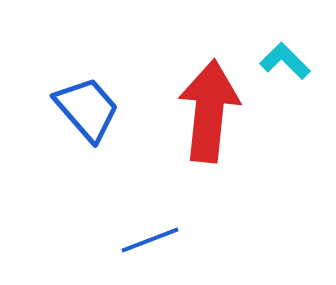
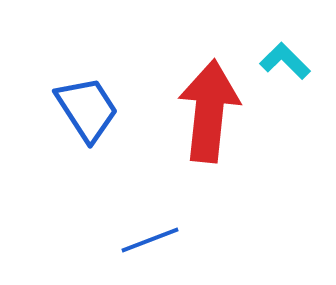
blue trapezoid: rotated 8 degrees clockwise
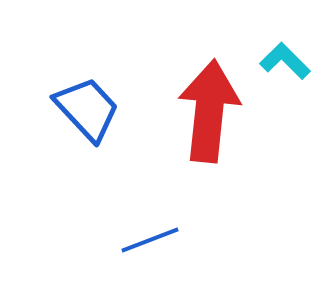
blue trapezoid: rotated 10 degrees counterclockwise
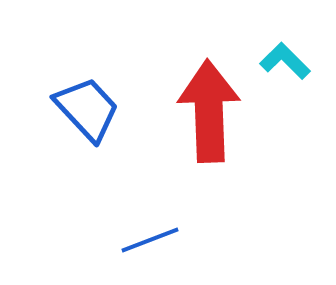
red arrow: rotated 8 degrees counterclockwise
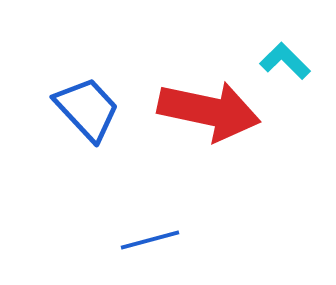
red arrow: rotated 104 degrees clockwise
blue line: rotated 6 degrees clockwise
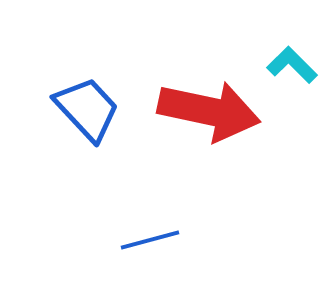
cyan L-shape: moved 7 px right, 4 px down
